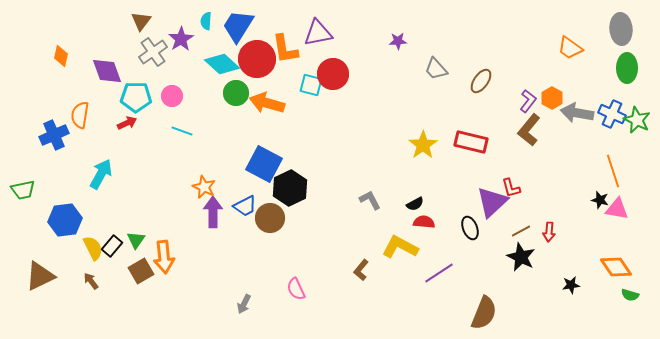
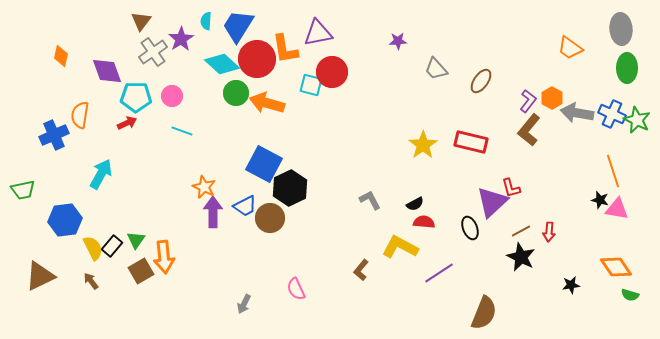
red circle at (333, 74): moved 1 px left, 2 px up
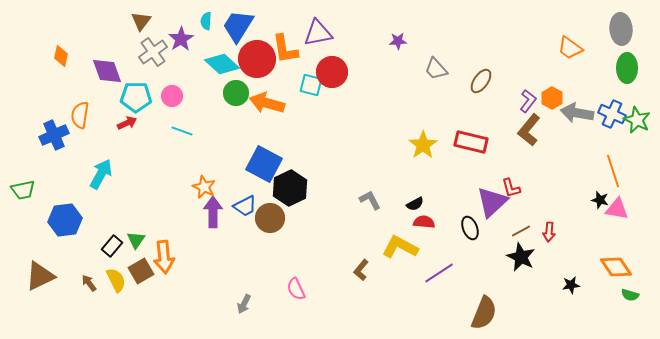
yellow semicircle at (93, 248): moved 23 px right, 32 px down
brown arrow at (91, 281): moved 2 px left, 2 px down
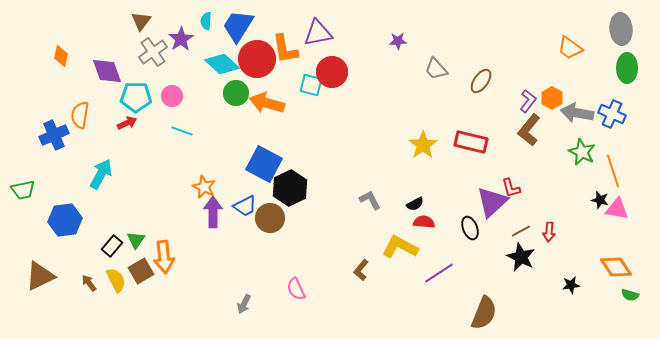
green star at (637, 120): moved 55 px left, 32 px down
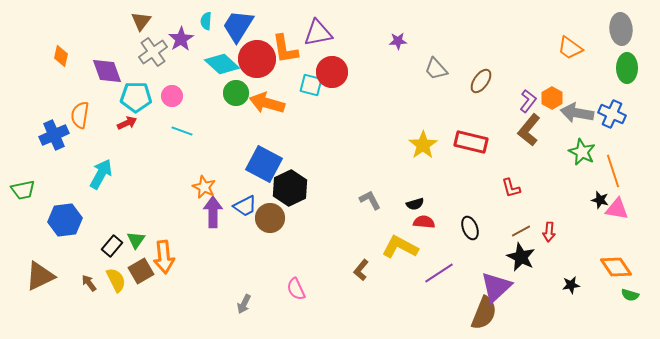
purple triangle at (492, 202): moved 4 px right, 85 px down
black semicircle at (415, 204): rotated 12 degrees clockwise
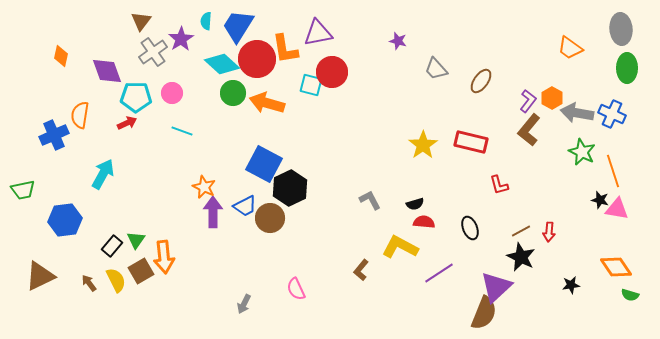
purple star at (398, 41): rotated 18 degrees clockwise
green circle at (236, 93): moved 3 px left
pink circle at (172, 96): moved 3 px up
cyan arrow at (101, 174): moved 2 px right
red L-shape at (511, 188): moved 12 px left, 3 px up
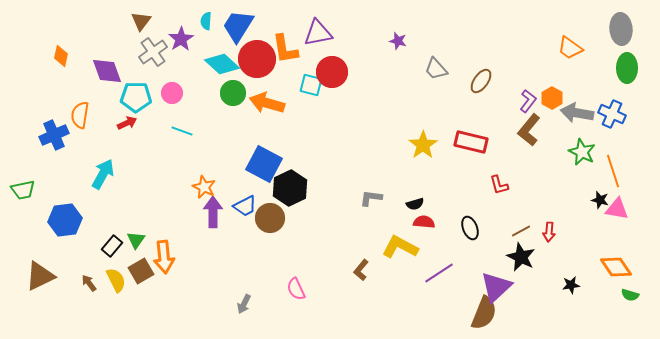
gray L-shape at (370, 200): moved 1 px right, 2 px up; rotated 55 degrees counterclockwise
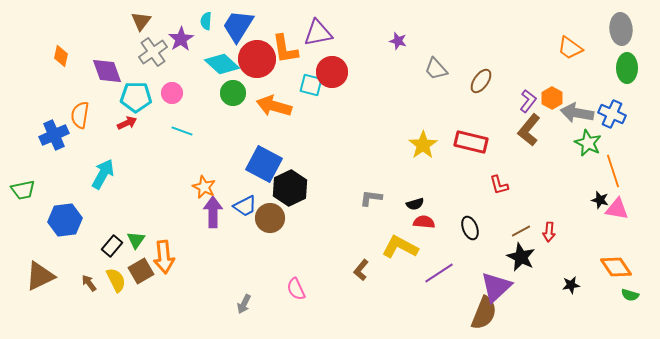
orange arrow at (267, 103): moved 7 px right, 3 px down
green star at (582, 152): moved 6 px right, 9 px up
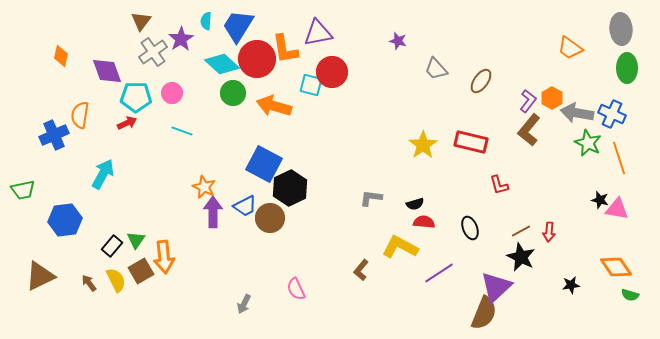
orange line at (613, 171): moved 6 px right, 13 px up
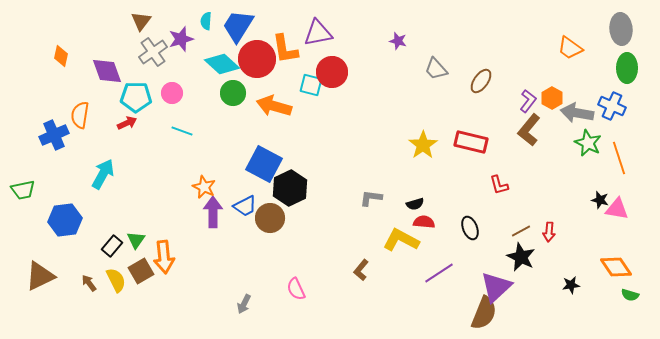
purple star at (181, 39): rotated 15 degrees clockwise
blue cross at (612, 114): moved 8 px up
yellow L-shape at (400, 247): moved 1 px right, 7 px up
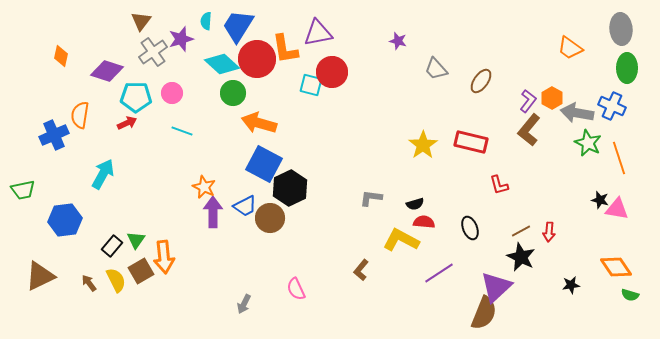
purple diamond at (107, 71): rotated 52 degrees counterclockwise
orange arrow at (274, 106): moved 15 px left, 17 px down
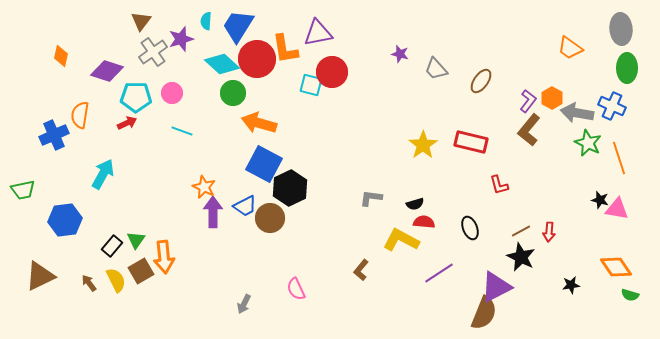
purple star at (398, 41): moved 2 px right, 13 px down
purple triangle at (496, 287): rotated 16 degrees clockwise
